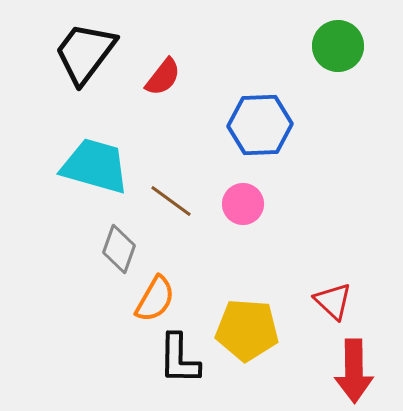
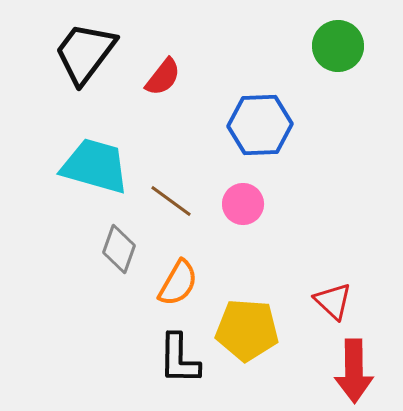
orange semicircle: moved 23 px right, 16 px up
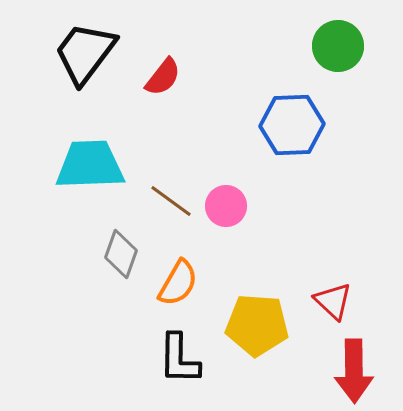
blue hexagon: moved 32 px right
cyan trapezoid: moved 5 px left, 1 px up; rotated 18 degrees counterclockwise
pink circle: moved 17 px left, 2 px down
gray diamond: moved 2 px right, 5 px down
yellow pentagon: moved 10 px right, 5 px up
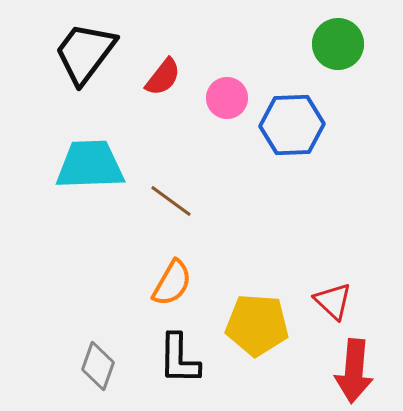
green circle: moved 2 px up
pink circle: moved 1 px right, 108 px up
gray diamond: moved 23 px left, 112 px down
orange semicircle: moved 6 px left
red arrow: rotated 6 degrees clockwise
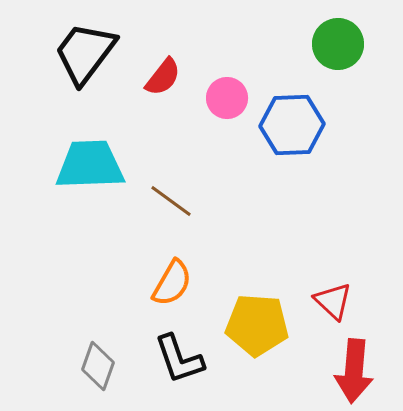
black L-shape: rotated 20 degrees counterclockwise
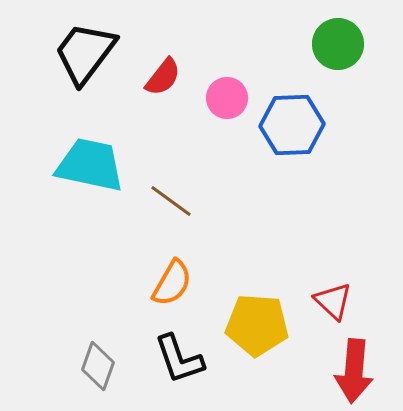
cyan trapezoid: rotated 14 degrees clockwise
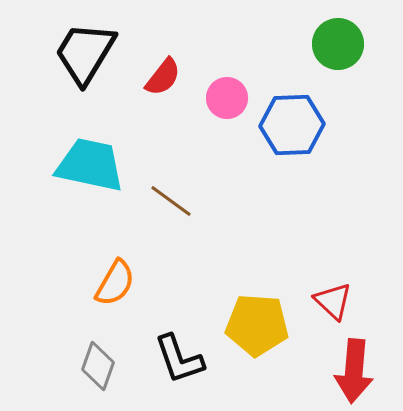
black trapezoid: rotated 6 degrees counterclockwise
orange semicircle: moved 57 px left
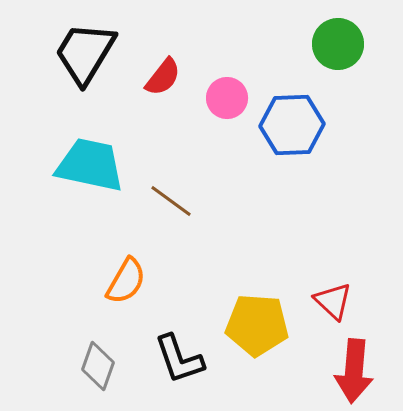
orange semicircle: moved 11 px right, 2 px up
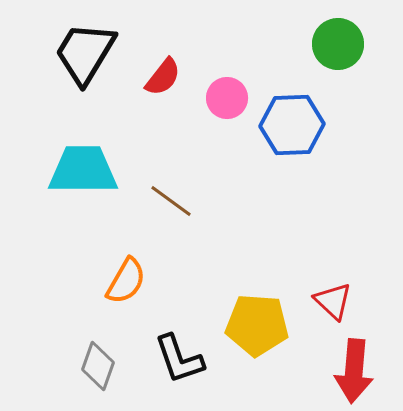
cyan trapezoid: moved 7 px left, 5 px down; rotated 12 degrees counterclockwise
